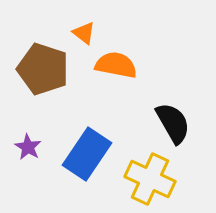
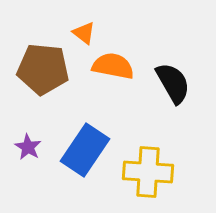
orange semicircle: moved 3 px left, 1 px down
brown pentagon: rotated 12 degrees counterclockwise
black semicircle: moved 40 px up
blue rectangle: moved 2 px left, 4 px up
yellow cross: moved 2 px left, 7 px up; rotated 21 degrees counterclockwise
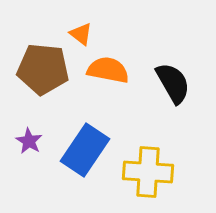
orange triangle: moved 3 px left, 1 px down
orange semicircle: moved 5 px left, 4 px down
purple star: moved 1 px right, 6 px up
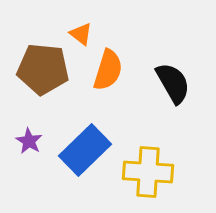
orange semicircle: rotated 96 degrees clockwise
blue rectangle: rotated 12 degrees clockwise
